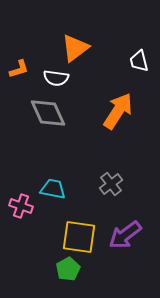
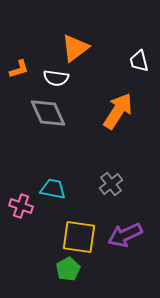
purple arrow: rotated 12 degrees clockwise
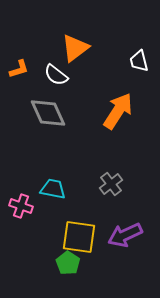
white semicircle: moved 3 px up; rotated 30 degrees clockwise
green pentagon: moved 6 px up; rotated 10 degrees counterclockwise
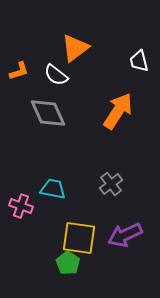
orange L-shape: moved 2 px down
yellow square: moved 1 px down
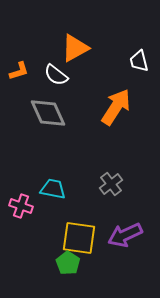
orange triangle: rotated 8 degrees clockwise
orange arrow: moved 2 px left, 4 px up
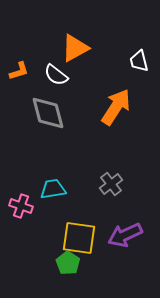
gray diamond: rotated 9 degrees clockwise
cyan trapezoid: rotated 20 degrees counterclockwise
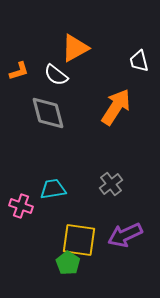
yellow square: moved 2 px down
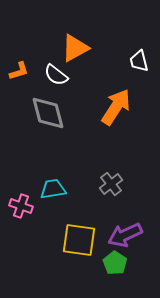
green pentagon: moved 47 px right
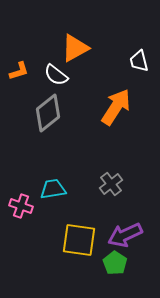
gray diamond: rotated 66 degrees clockwise
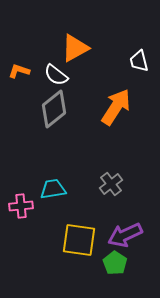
orange L-shape: rotated 145 degrees counterclockwise
gray diamond: moved 6 px right, 4 px up
pink cross: rotated 25 degrees counterclockwise
